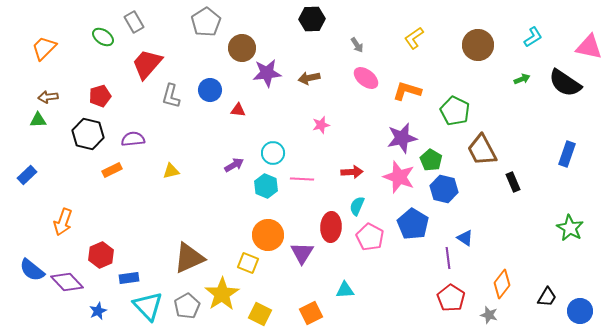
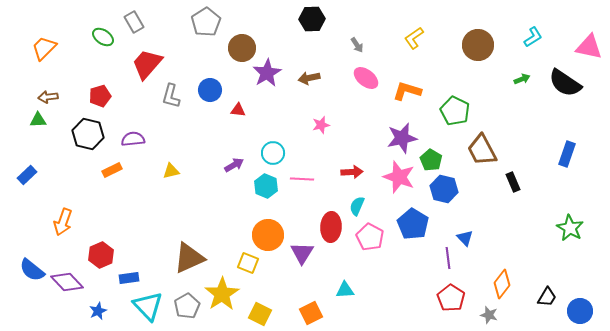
purple star at (267, 73): rotated 24 degrees counterclockwise
blue triangle at (465, 238): rotated 12 degrees clockwise
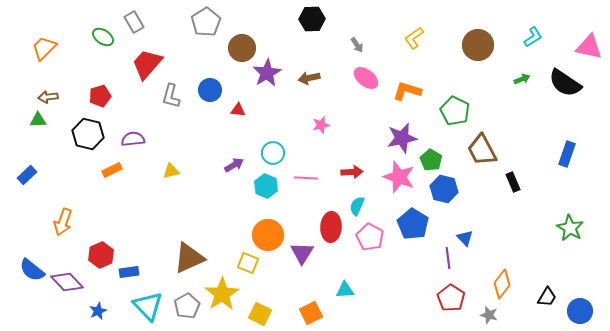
pink line at (302, 179): moved 4 px right, 1 px up
blue rectangle at (129, 278): moved 6 px up
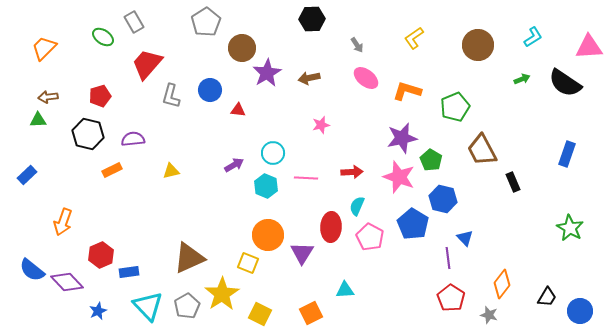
pink triangle at (589, 47): rotated 16 degrees counterclockwise
green pentagon at (455, 111): moved 4 px up; rotated 24 degrees clockwise
blue hexagon at (444, 189): moved 1 px left, 10 px down
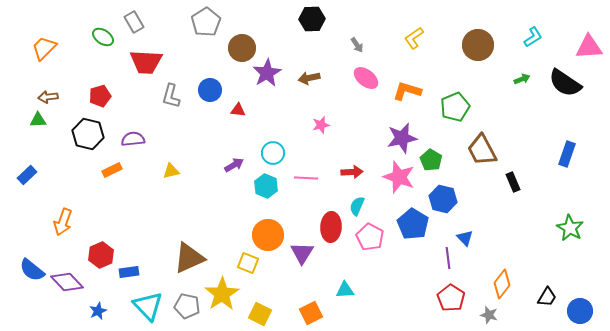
red trapezoid at (147, 64): moved 1 px left, 2 px up; rotated 128 degrees counterclockwise
gray pentagon at (187, 306): rotated 30 degrees counterclockwise
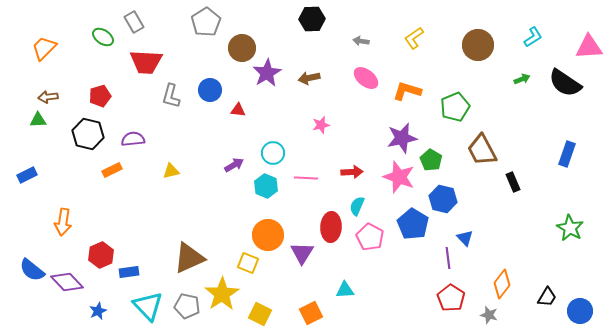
gray arrow at (357, 45): moved 4 px right, 4 px up; rotated 133 degrees clockwise
blue rectangle at (27, 175): rotated 18 degrees clockwise
orange arrow at (63, 222): rotated 12 degrees counterclockwise
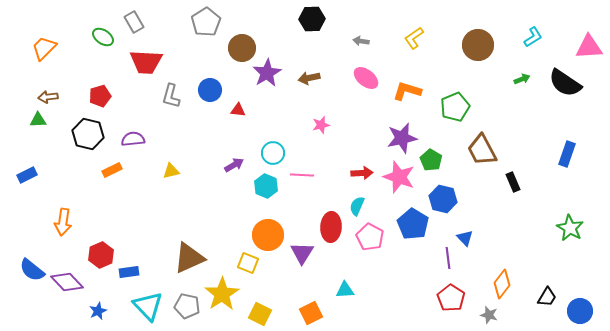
red arrow at (352, 172): moved 10 px right, 1 px down
pink line at (306, 178): moved 4 px left, 3 px up
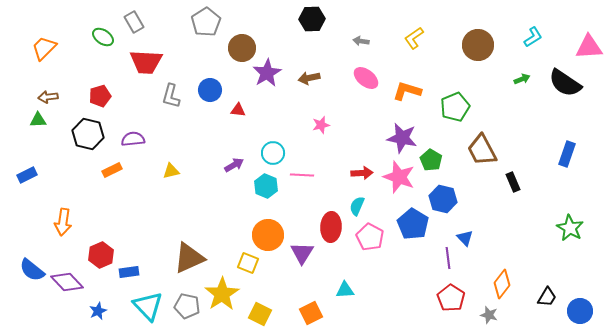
purple star at (402, 138): rotated 24 degrees clockwise
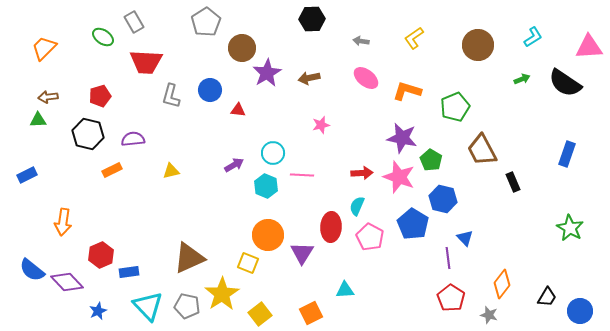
yellow square at (260, 314): rotated 25 degrees clockwise
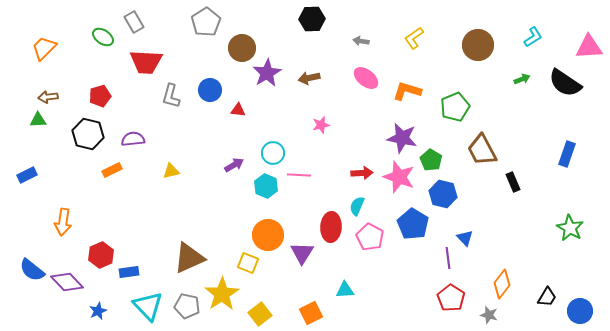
pink line at (302, 175): moved 3 px left
blue hexagon at (443, 199): moved 5 px up
